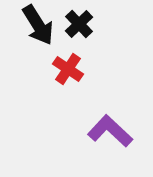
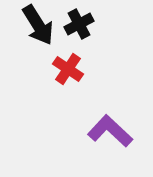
black cross: rotated 16 degrees clockwise
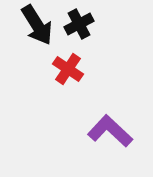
black arrow: moved 1 px left
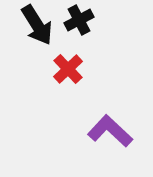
black cross: moved 4 px up
red cross: rotated 12 degrees clockwise
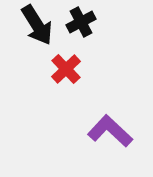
black cross: moved 2 px right, 2 px down
red cross: moved 2 px left
